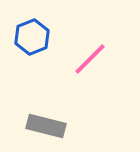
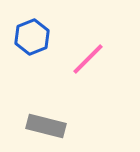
pink line: moved 2 px left
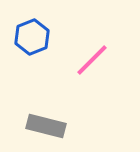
pink line: moved 4 px right, 1 px down
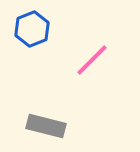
blue hexagon: moved 8 px up
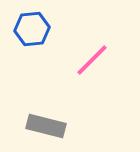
blue hexagon: rotated 16 degrees clockwise
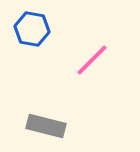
blue hexagon: rotated 16 degrees clockwise
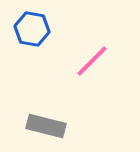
pink line: moved 1 px down
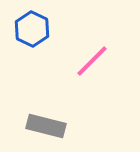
blue hexagon: rotated 16 degrees clockwise
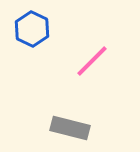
gray rectangle: moved 24 px right, 2 px down
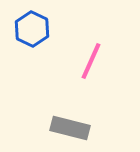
pink line: moved 1 px left; rotated 21 degrees counterclockwise
